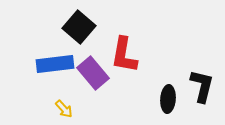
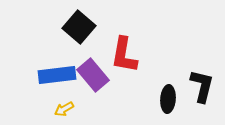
blue rectangle: moved 2 px right, 11 px down
purple rectangle: moved 2 px down
yellow arrow: rotated 102 degrees clockwise
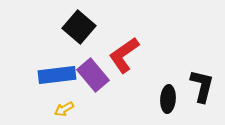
red L-shape: rotated 45 degrees clockwise
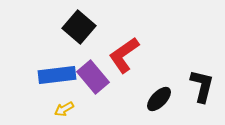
purple rectangle: moved 2 px down
black ellipse: moved 9 px left; rotated 40 degrees clockwise
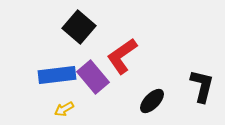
red L-shape: moved 2 px left, 1 px down
black ellipse: moved 7 px left, 2 px down
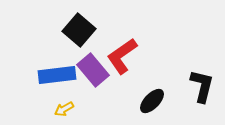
black square: moved 3 px down
purple rectangle: moved 7 px up
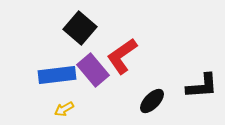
black square: moved 1 px right, 2 px up
black L-shape: rotated 72 degrees clockwise
